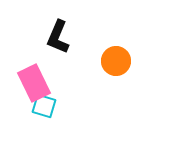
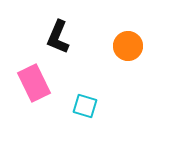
orange circle: moved 12 px right, 15 px up
cyan square: moved 41 px right
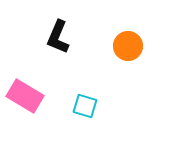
pink rectangle: moved 9 px left, 13 px down; rotated 33 degrees counterclockwise
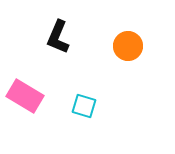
cyan square: moved 1 px left
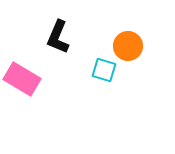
pink rectangle: moved 3 px left, 17 px up
cyan square: moved 20 px right, 36 px up
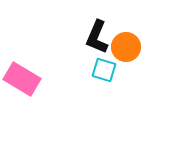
black L-shape: moved 39 px right
orange circle: moved 2 px left, 1 px down
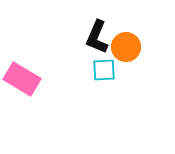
cyan square: rotated 20 degrees counterclockwise
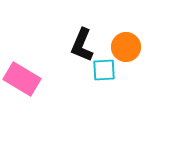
black L-shape: moved 15 px left, 8 px down
